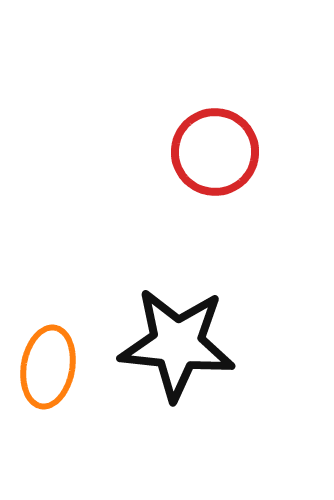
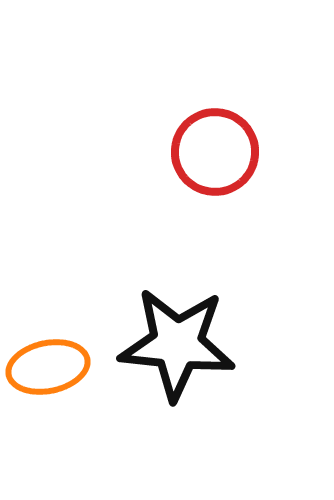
orange ellipse: rotated 68 degrees clockwise
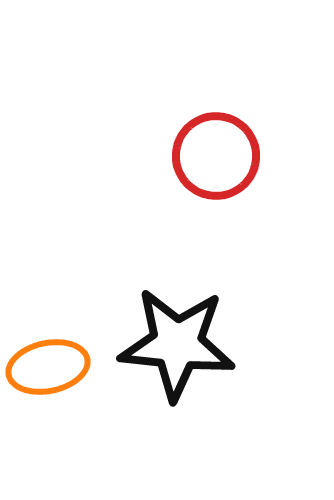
red circle: moved 1 px right, 4 px down
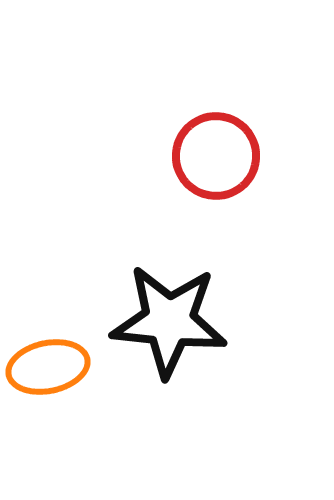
black star: moved 8 px left, 23 px up
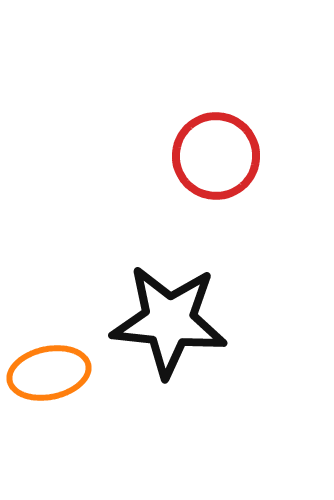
orange ellipse: moved 1 px right, 6 px down
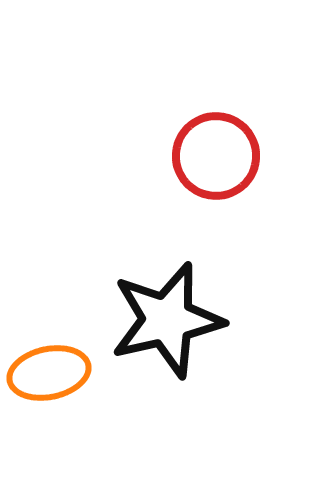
black star: moved 2 px left, 1 px up; rotated 19 degrees counterclockwise
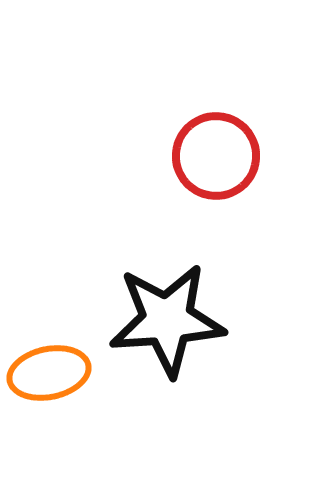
black star: rotated 9 degrees clockwise
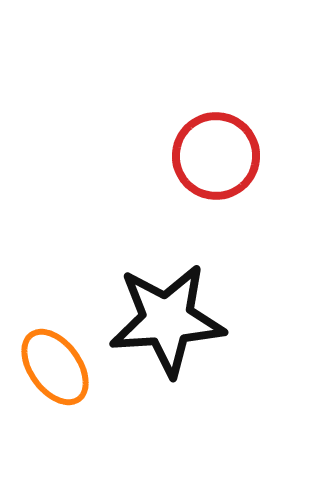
orange ellipse: moved 6 px right, 6 px up; rotated 66 degrees clockwise
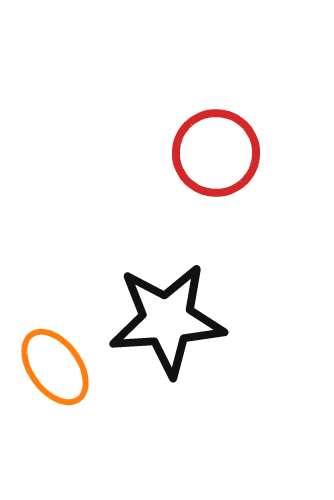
red circle: moved 3 px up
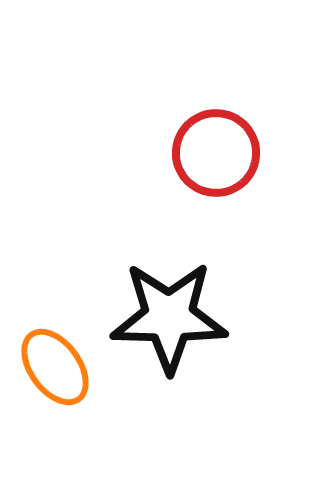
black star: moved 2 px right, 3 px up; rotated 5 degrees clockwise
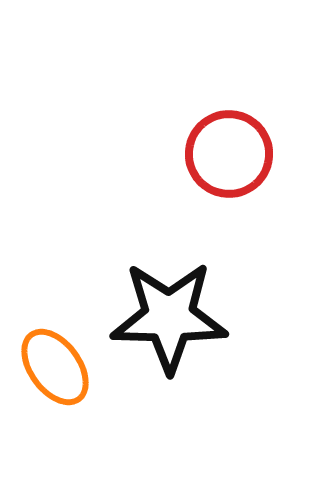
red circle: moved 13 px right, 1 px down
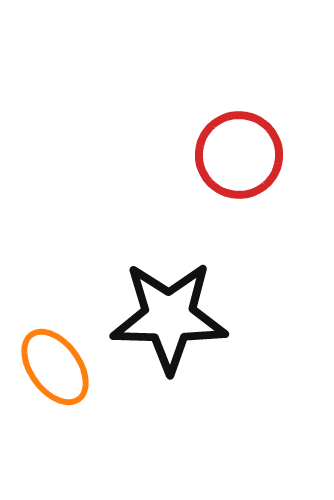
red circle: moved 10 px right, 1 px down
